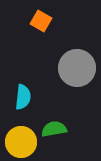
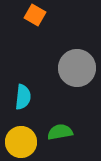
orange square: moved 6 px left, 6 px up
green semicircle: moved 6 px right, 3 px down
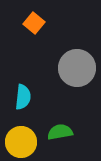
orange square: moved 1 px left, 8 px down; rotated 10 degrees clockwise
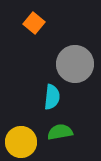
gray circle: moved 2 px left, 4 px up
cyan semicircle: moved 29 px right
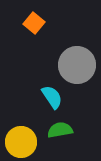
gray circle: moved 2 px right, 1 px down
cyan semicircle: rotated 40 degrees counterclockwise
green semicircle: moved 2 px up
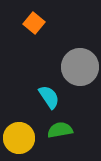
gray circle: moved 3 px right, 2 px down
cyan semicircle: moved 3 px left
yellow circle: moved 2 px left, 4 px up
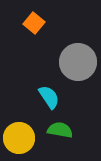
gray circle: moved 2 px left, 5 px up
green semicircle: rotated 20 degrees clockwise
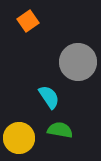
orange square: moved 6 px left, 2 px up; rotated 15 degrees clockwise
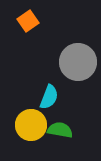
cyan semicircle: rotated 55 degrees clockwise
yellow circle: moved 12 px right, 13 px up
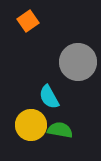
cyan semicircle: rotated 130 degrees clockwise
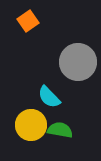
cyan semicircle: rotated 15 degrees counterclockwise
